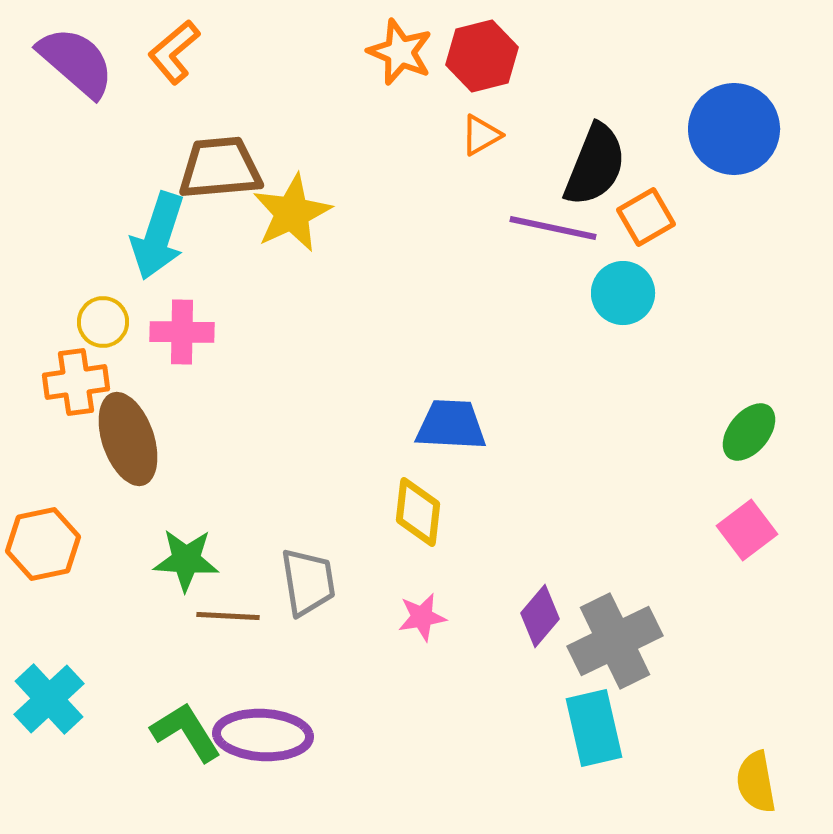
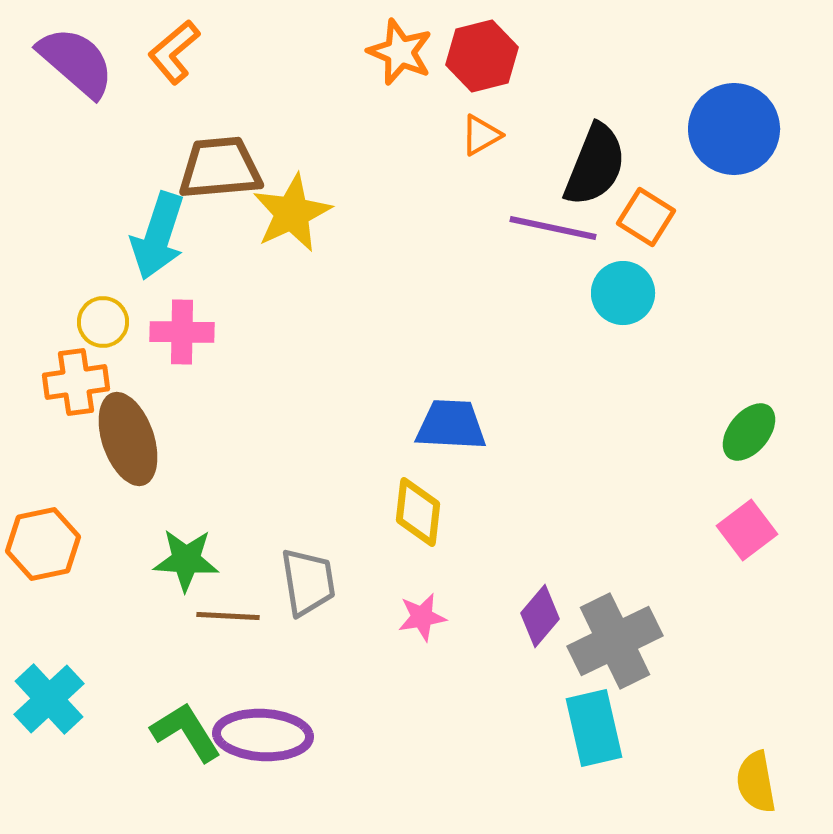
orange square: rotated 28 degrees counterclockwise
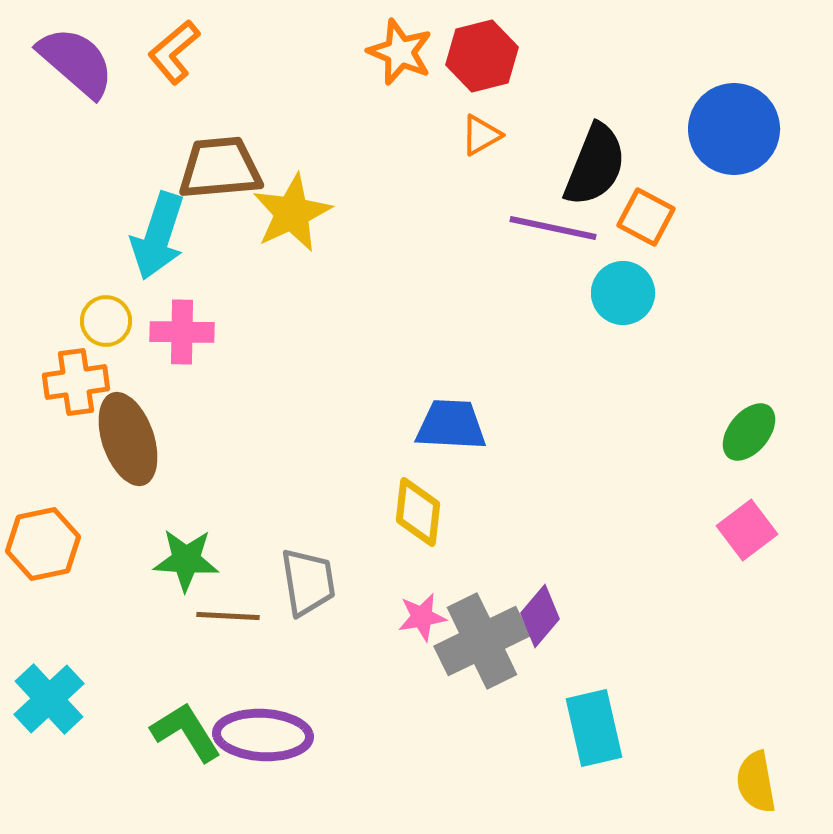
orange square: rotated 4 degrees counterclockwise
yellow circle: moved 3 px right, 1 px up
gray cross: moved 133 px left
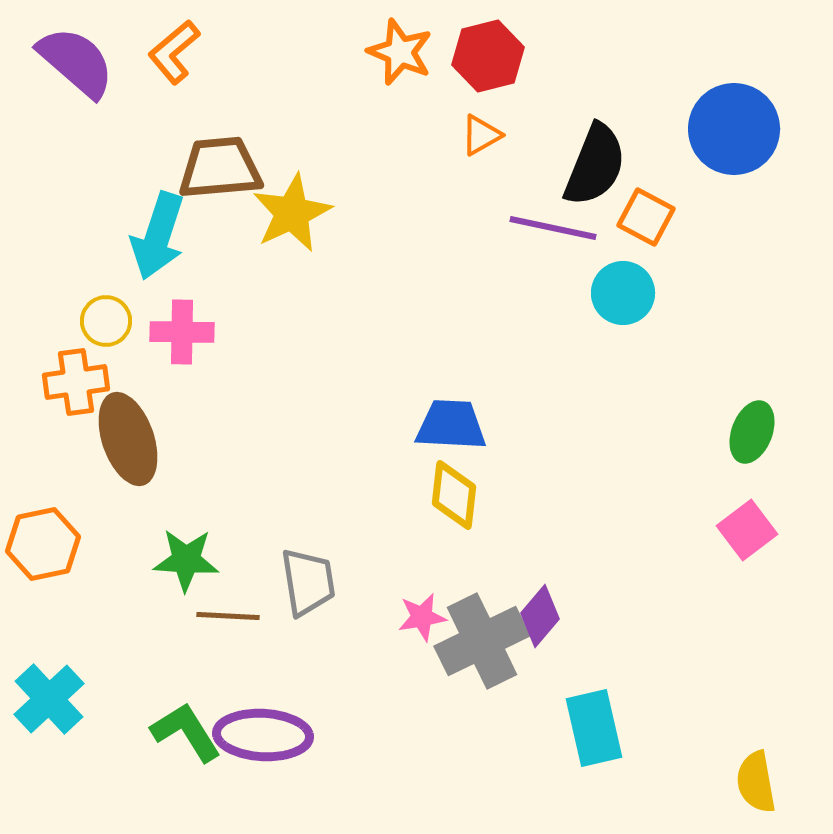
red hexagon: moved 6 px right
green ellipse: moved 3 px right; rotated 18 degrees counterclockwise
yellow diamond: moved 36 px right, 17 px up
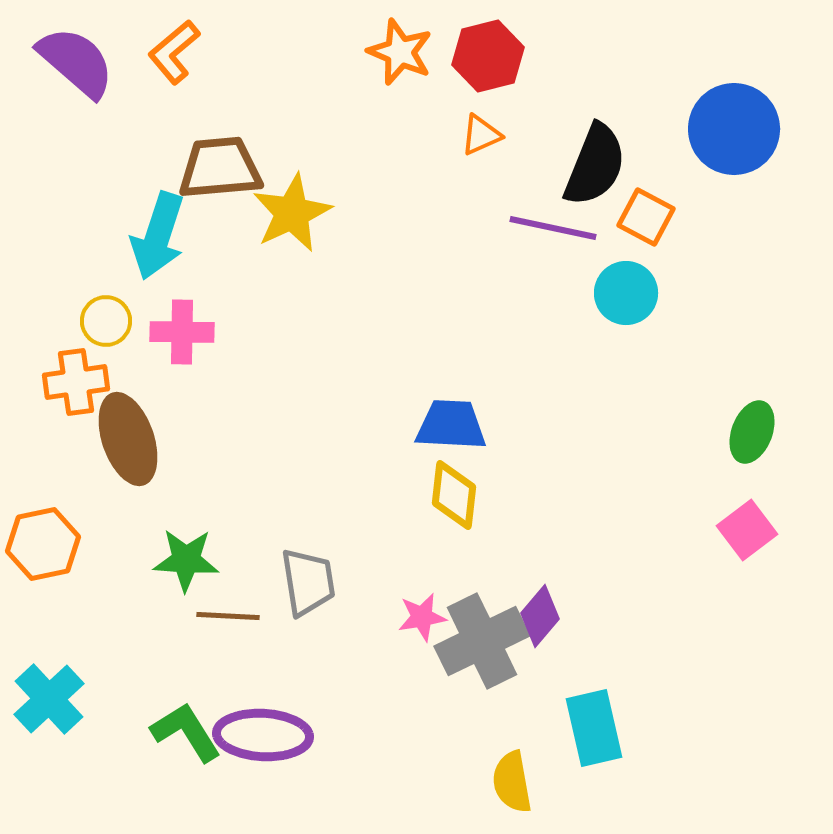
orange triangle: rotated 6 degrees clockwise
cyan circle: moved 3 px right
yellow semicircle: moved 244 px left
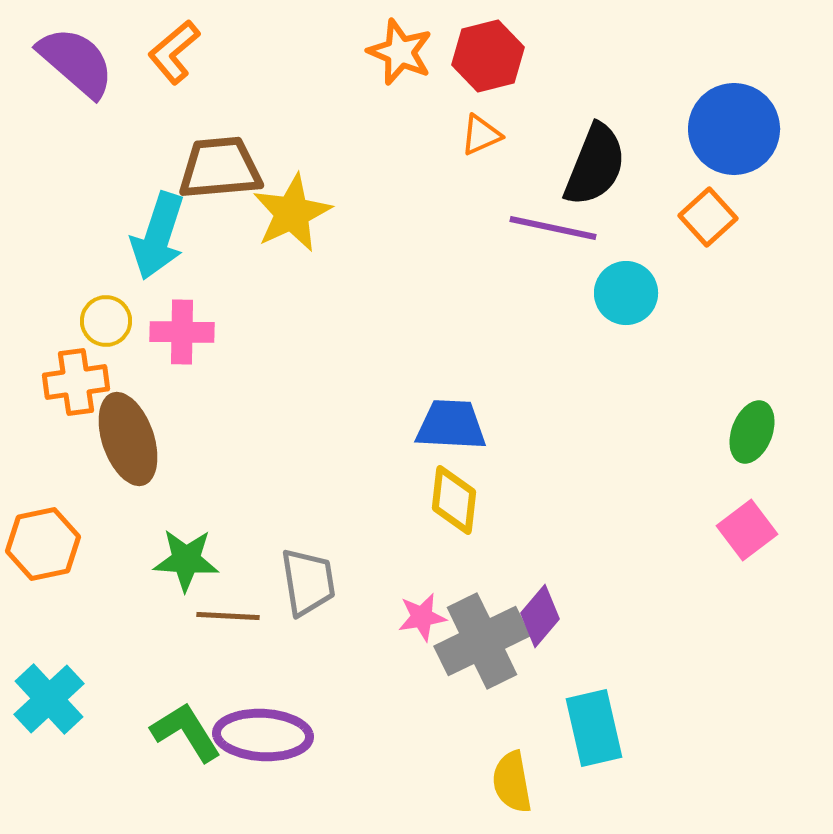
orange square: moved 62 px right; rotated 20 degrees clockwise
yellow diamond: moved 5 px down
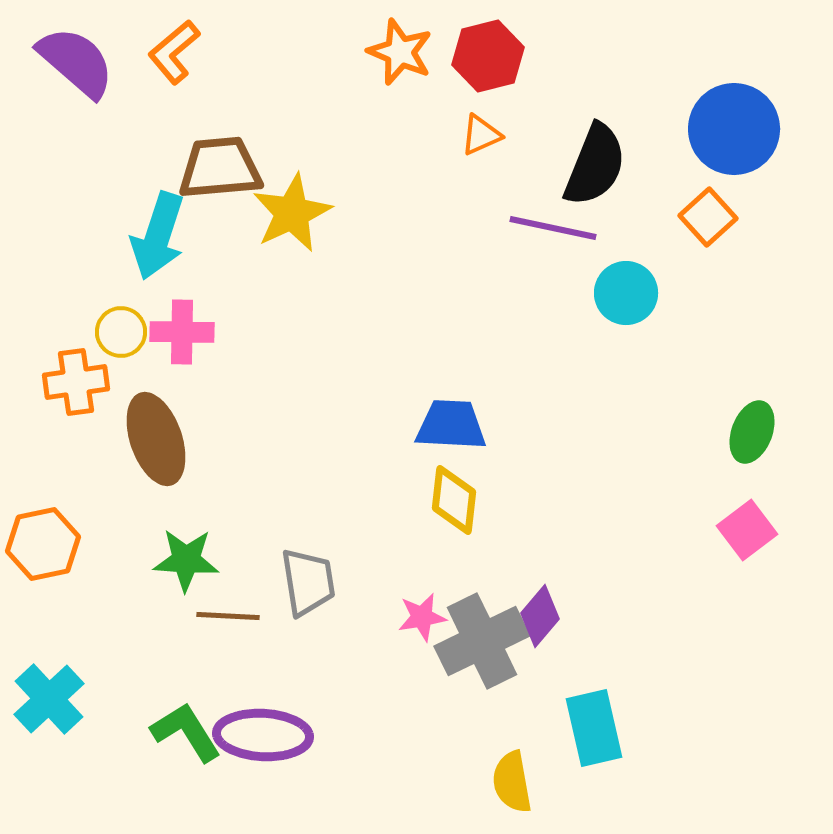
yellow circle: moved 15 px right, 11 px down
brown ellipse: moved 28 px right
